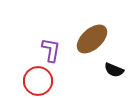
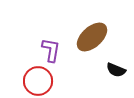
brown ellipse: moved 2 px up
black semicircle: moved 2 px right
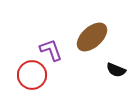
purple L-shape: rotated 30 degrees counterclockwise
red circle: moved 6 px left, 6 px up
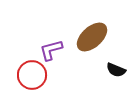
purple L-shape: rotated 85 degrees counterclockwise
